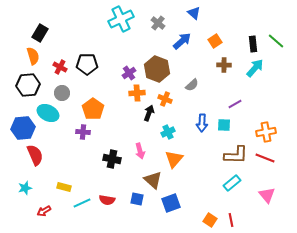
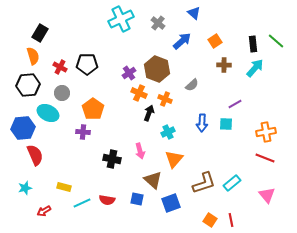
orange cross at (137, 93): moved 2 px right; rotated 28 degrees clockwise
cyan square at (224, 125): moved 2 px right, 1 px up
brown L-shape at (236, 155): moved 32 px left, 28 px down; rotated 20 degrees counterclockwise
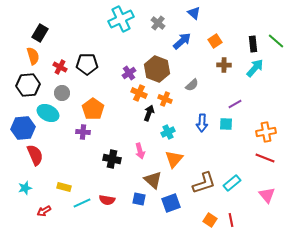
blue square at (137, 199): moved 2 px right
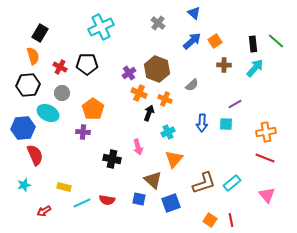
cyan cross at (121, 19): moved 20 px left, 8 px down
blue arrow at (182, 41): moved 10 px right
pink arrow at (140, 151): moved 2 px left, 4 px up
cyan star at (25, 188): moved 1 px left, 3 px up
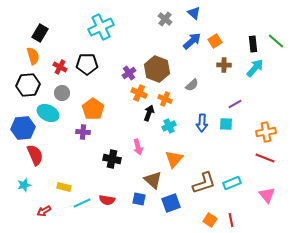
gray cross at (158, 23): moved 7 px right, 4 px up
cyan cross at (168, 132): moved 1 px right, 6 px up
cyan rectangle at (232, 183): rotated 18 degrees clockwise
